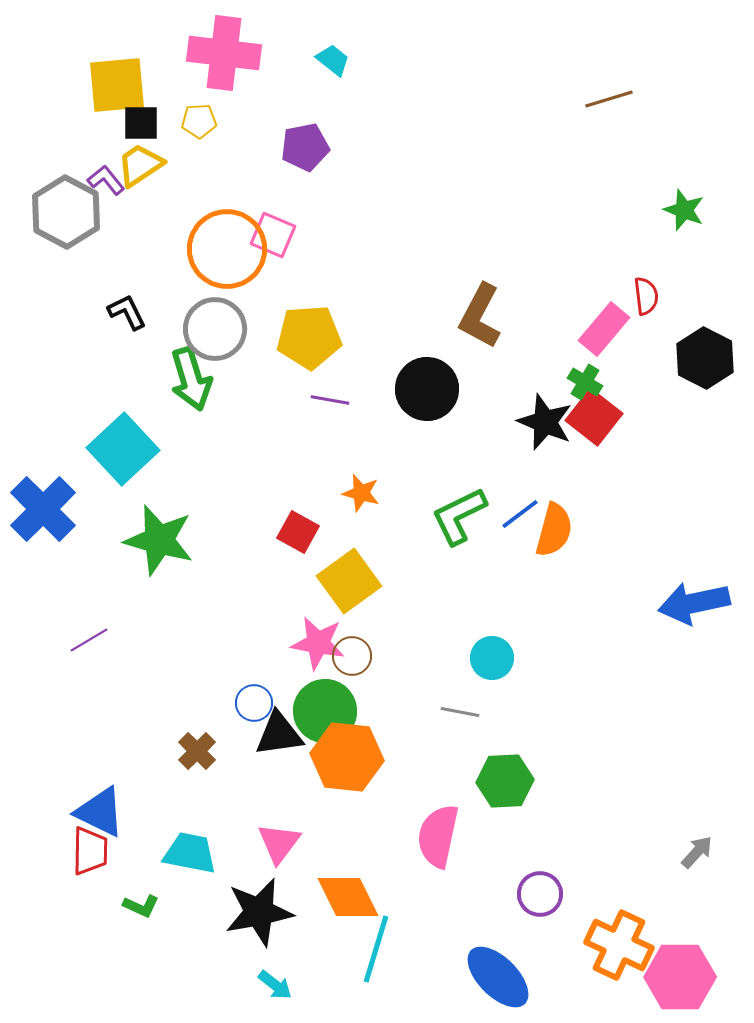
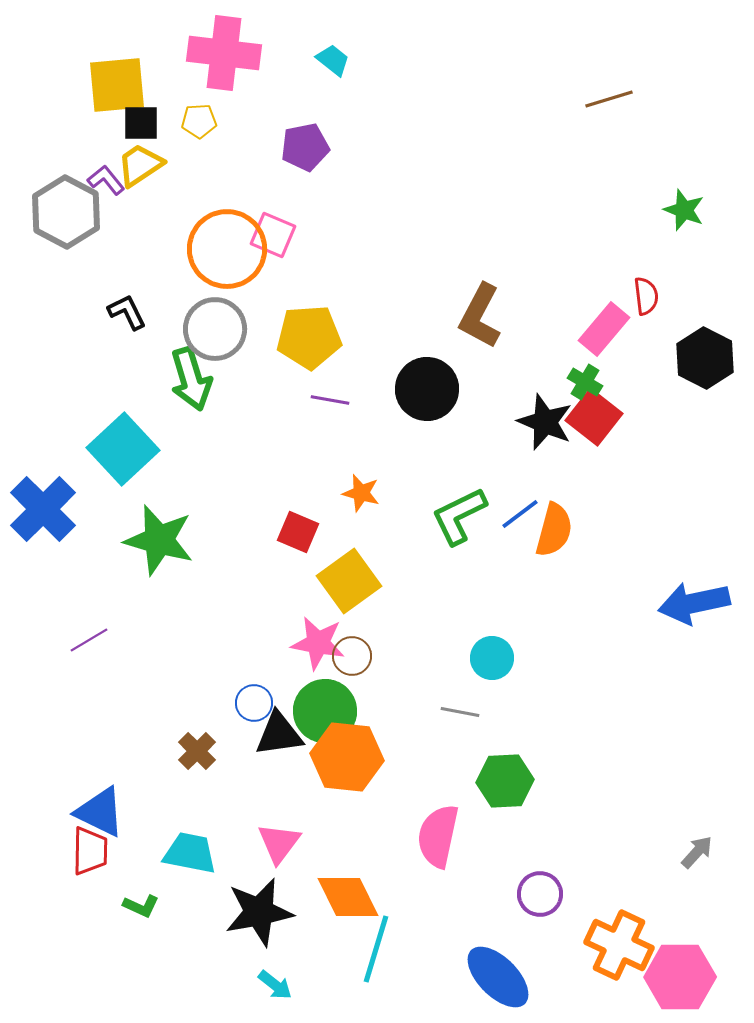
red square at (298, 532): rotated 6 degrees counterclockwise
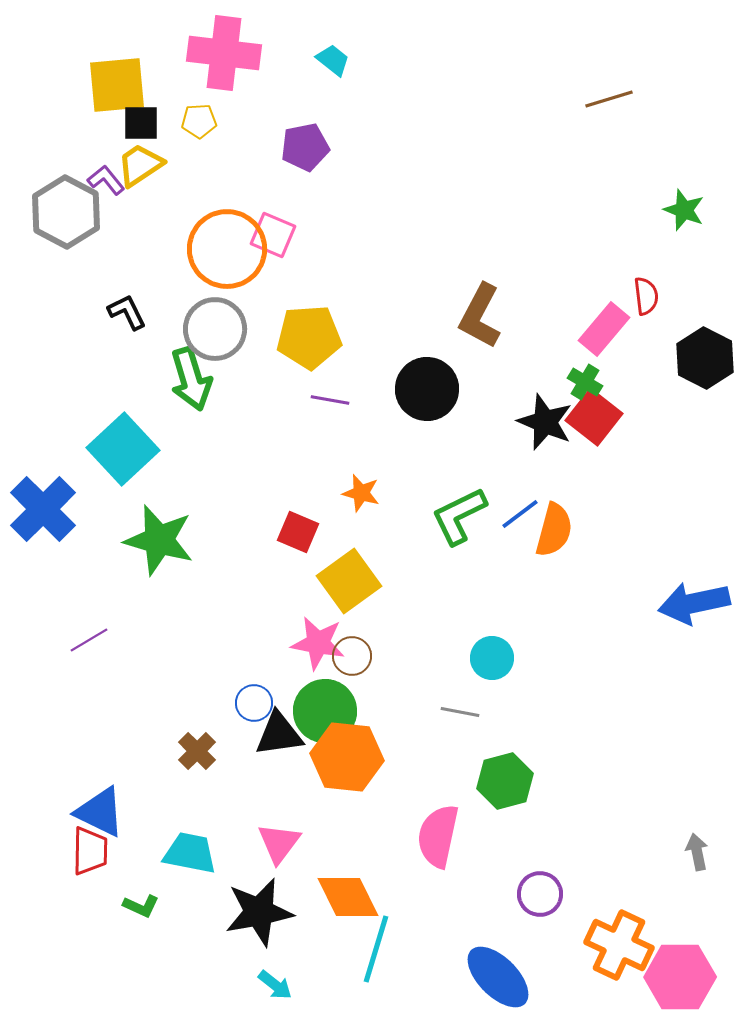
green hexagon at (505, 781): rotated 12 degrees counterclockwise
gray arrow at (697, 852): rotated 54 degrees counterclockwise
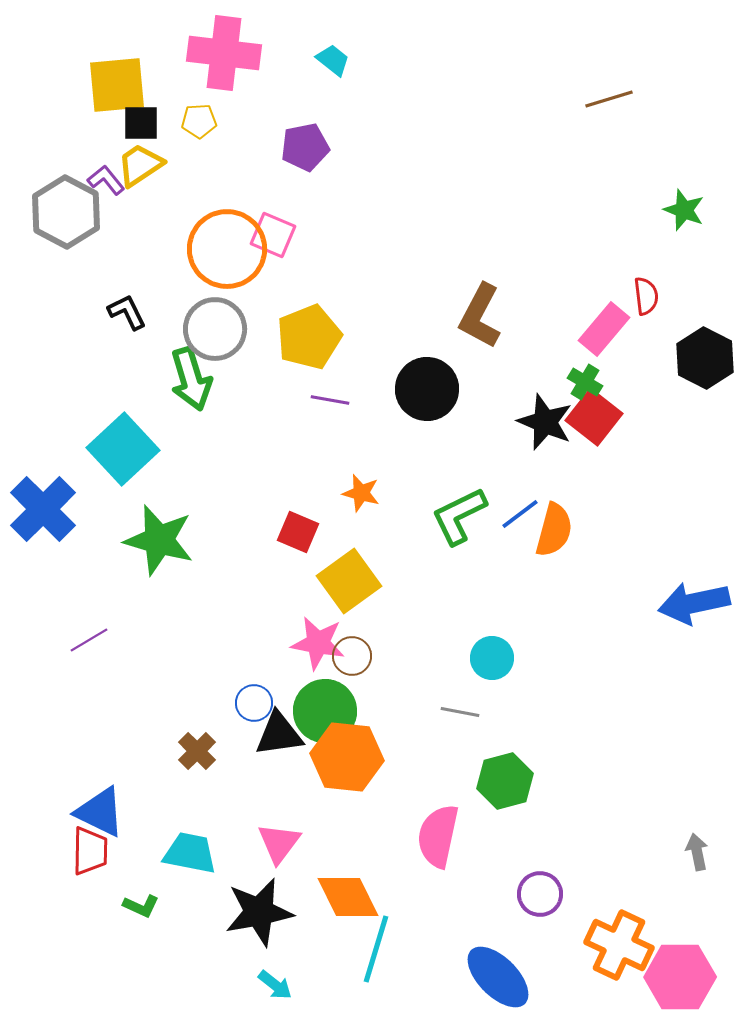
yellow pentagon at (309, 337): rotated 18 degrees counterclockwise
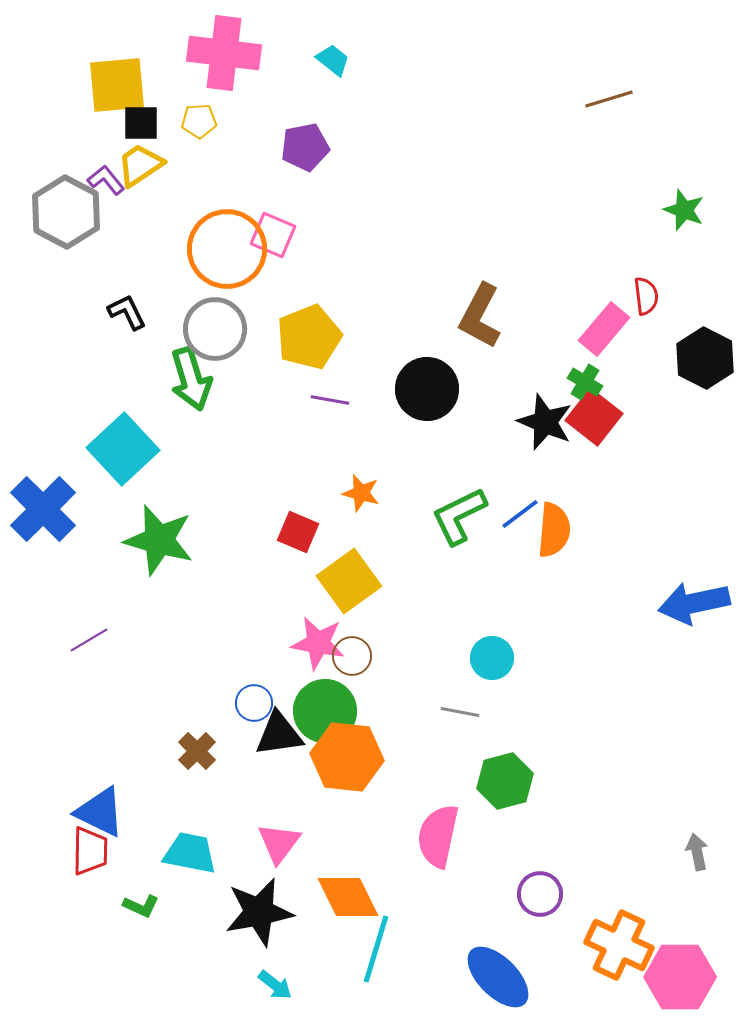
orange semicircle at (554, 530): rotated 10 degrees counterclockwise
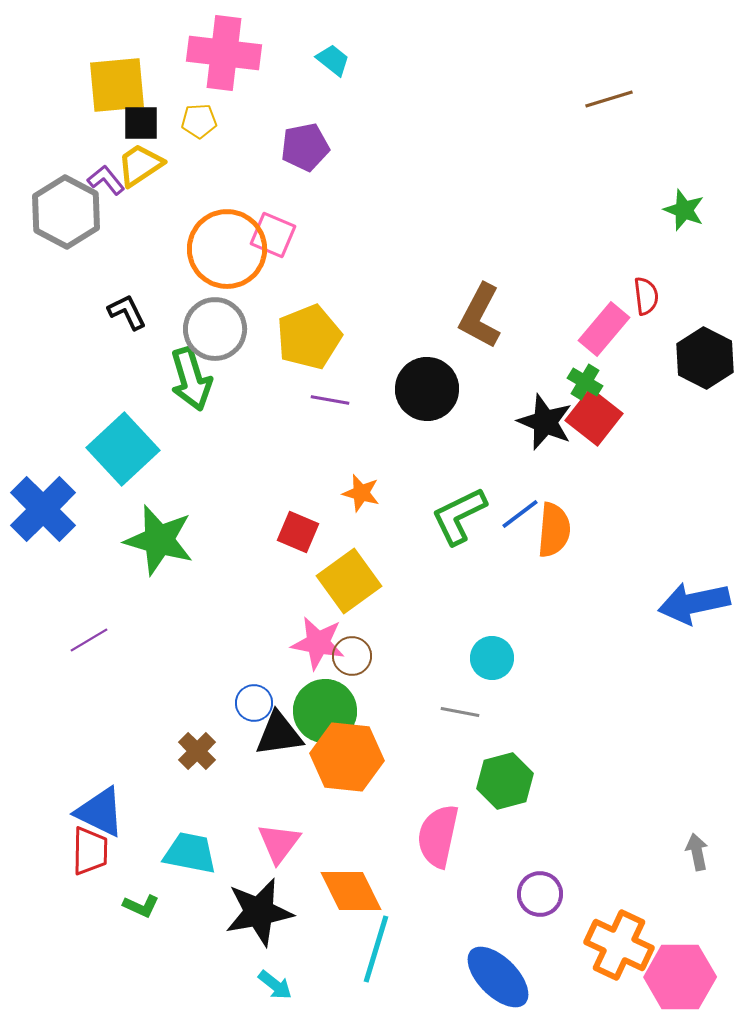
orange diamond at (348, 897): moved 3 px right, 6 px up
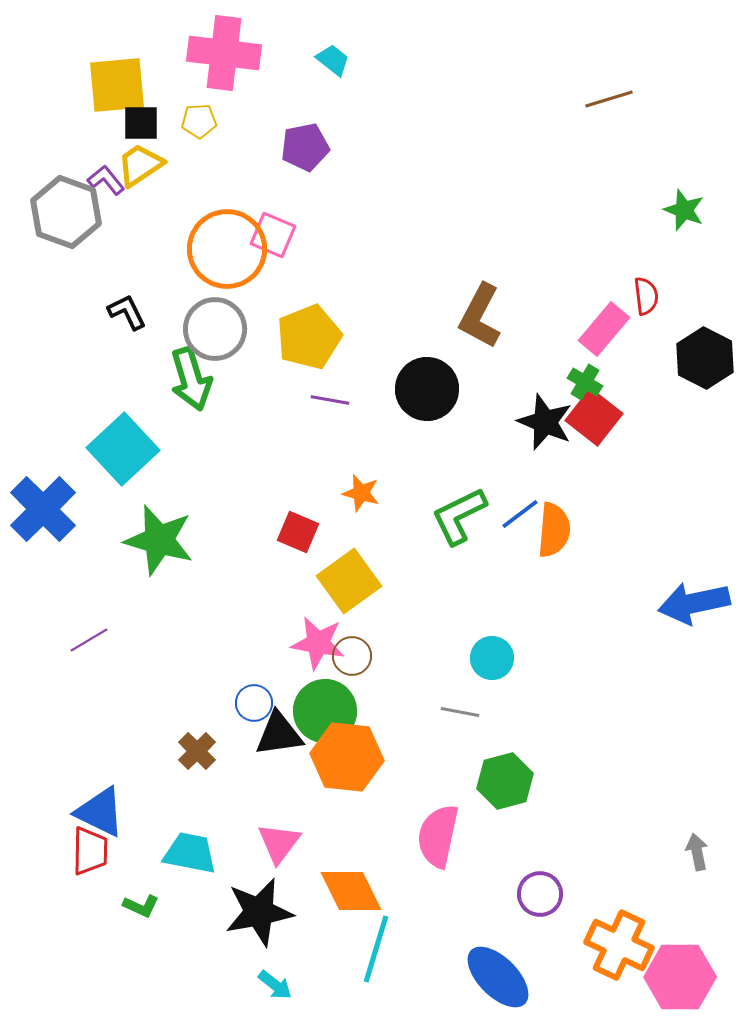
gray hexagon at (66, 212): rotated 8 degrees counterclockwise
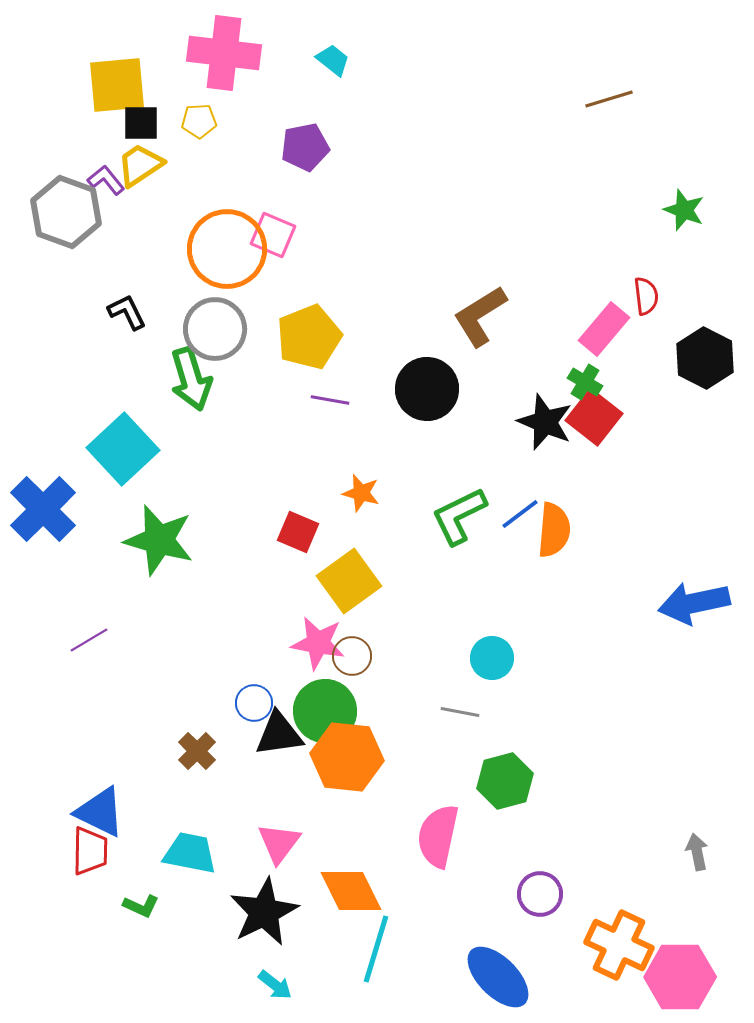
brown L-shape at (480, 316): rotated 30 degrees clockwise
black star at (259, 912): moved 5 px right; rotated 16 degrees counterclockwise
